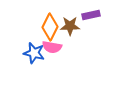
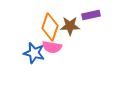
orange diamond: rotated 8 degrees counterclockwise
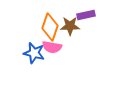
purple rectangle: moved 5 px left
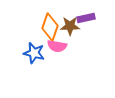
purple rectangle: moved 3 px down
pink semicircle: moved 5 px right, 1 px up
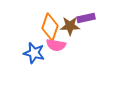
pink semicircle: moved 1 px left, 1 px up
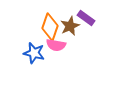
purple rectangle: rotated 48 degrees clockwise
brown star: rotated 24 degrees counterclockwise
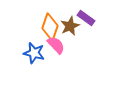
pink semicircle: rotated 144 degrees counterclockwise
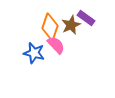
brown star: moved 1 px right, 1 px up
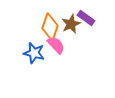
brown star: moved 1 px up
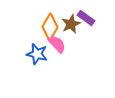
orange diamond: rotated 12 degrees clockwise
pink semicircle: moved 1 px right, 1 px up
blue star: moved 3 px right, 1 px down
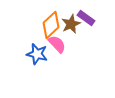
orange diamond: moved 1 px right, 2 px up; rotated 16 degrees clockwise
